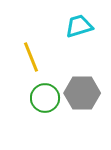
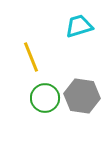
gray hexagon: moved 3 px down; rotated 8 degrees clockwise
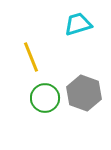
cyan trapezoid: moved 1 px left, 2 px up
gray hexagon: moved 2 px right, 3 px up; rotated 12 degrees clockwise
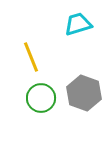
green circle: moved 4 px left
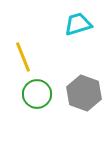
yellow line: moved 8 px left
green circle: moved 4 px left, 4 px up
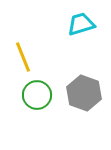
cyan trapezoid: moved 3 px right
green circle: moved 1 px down
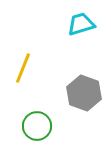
yellow line: moved 11 px down; rotated 44 degrees clockwise
green circle: moved 31 px down
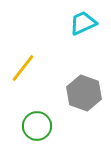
cyan trapezoid: moved 2 px right, 1 px up; rotated 8 degrees counterclockwise
yellow line: rotated 16 degrees clockwise
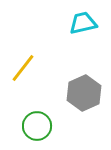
cyan trapezoid: rotated 12 degrees clockwise
gray hexagon: rotated 16 degrees clockwise
